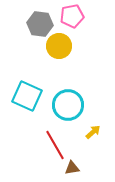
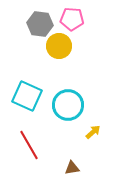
pink pentagon: moved 3 px down; rotated 15 degrees clockwise
red line: moved 26 px left
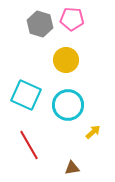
gray hexagon: rotated 10 degrees clockwise
yellow circle: moved 7 px right, 14 px down
cyan square: moved 1 px left, 1 px up
